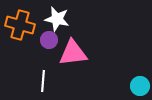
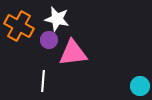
orange cross: moved 1 px left, 1 px down; rotated 12 degrees clockwise
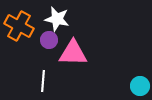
pink triangle: rotated 8 degrees clockwise
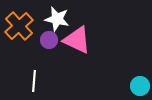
orange cross: rotated 20 degrees clockwise
pink triangle: moved 4 px right, 13 px up; rotated 24 degrees clockwise
white line: moved 9 px left
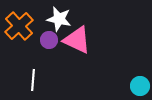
white star: moved 2 px right
white line: moved 1 px left, 1 px up
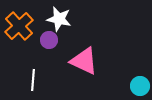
pink triangle: moved 7 px right, 21 px down
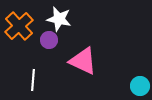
pink triangle: moved 1 px left
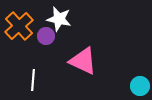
purple circle: moved 3 px left, 4 px up
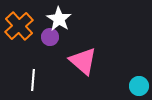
white star: rotated 20 degrees clockwise
purple circle: moved 4 px right, 1 px down
pink triangle: rotated 16 degrees clockwise
cyan circle: moved 1 px left
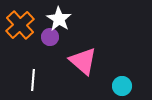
orange cross: moved 1 px right, 1 px up
cyan circle: moved 17 px left
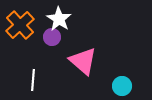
purple circle: moved 2 px right
